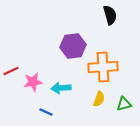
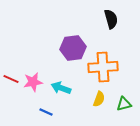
black semicircle: moved 1 px right, 4 px down
purple hexagon: moved 2 px down
red line: moved 8 px down; rotated 49 degrees clockwise
cyan arrow: rotated 24 degrees clockwise
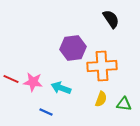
black semicircle: rotated 18 degrees counterclockwise
orange cross: moved 1 px left, 1 px up
pink star: rotated 18 degrees clockwise
yellow semicircle: moved 2 px right
green triangle: rotated 21 degrees clockwise
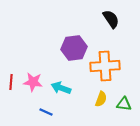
purple hexagon: moved 1 px right
orange cross: moved 3 px right
red line: moved 3 px down; rotated 70 degrees clockwise
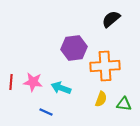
black semicircle: rotated 96 degrees counterclockwise
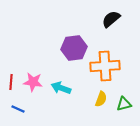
green triangle: rotated 21 degrees counterclockwise
blue line: moved 28 px left, 3 px up
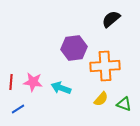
yellow semicircle: rotated 21 degrees clockwise
green triangle: rotated 35 degrees clockwise
blue line: rotated 56 degrees counterclockwise
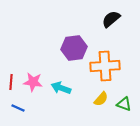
blue line: moved 1 px up; rotated 56 degrees clockwise
